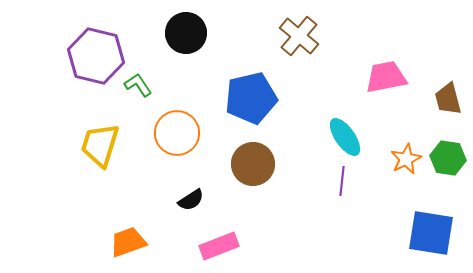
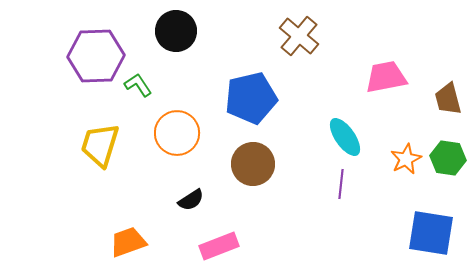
black circle: moved 10 px left, 2 px up
purple hexagon: rotated 16 degrees counterclockwise
purple line: moved 1 px left, 3 px down
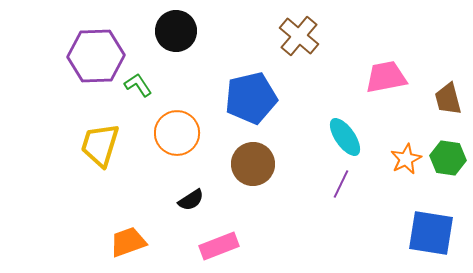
purple line: rotated 20 degrees clockwise
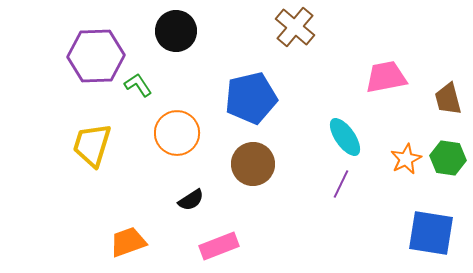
brown cross: moved 4 px left, 9 px up
yellow trapezoid: moved 8 px left
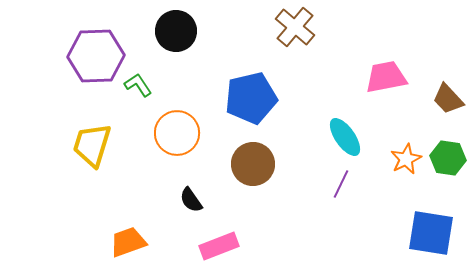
brown trapezoid: rotated 28 degrees counterclockwise
black semicircle: rotated 88 degrees clockwise
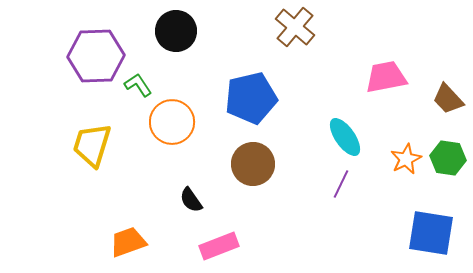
orange circle: moved 5 px left, 11 px up
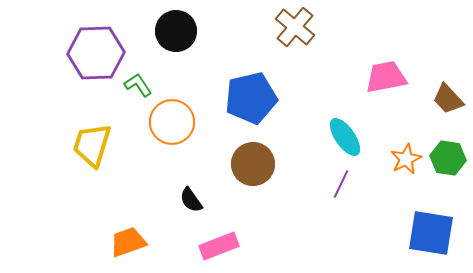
purple hexagon: moved 3 px up
